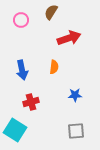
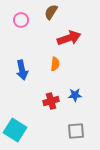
orange semicircle: moved 1 px right, 3 px up
red cross: moved 20 px right, 1 px up
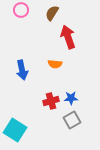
brown semicircle: moved 1 px right, 1 px down
pink circle: moved 10 px up
red arrow: moved 1 px left, 1 px up; rotated 90 degrees counterclockwise
orange semicircle: rotated 88 degrees clockwise
blue star: moved 4 px left, 3 px down
gray square: moved 4 px left, 11 px up; rotated 24 degrees counterclockwise
